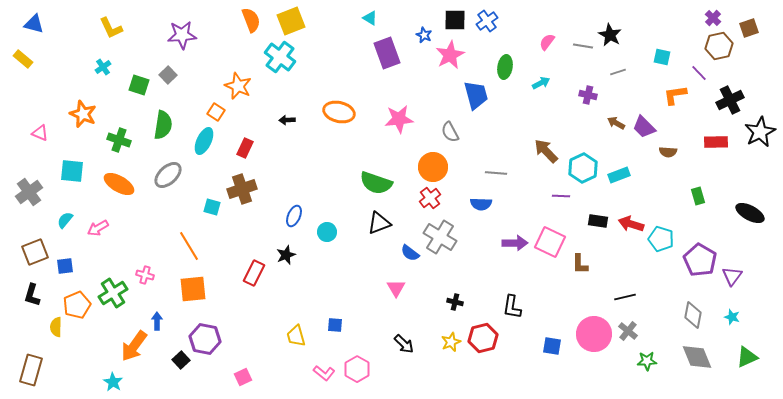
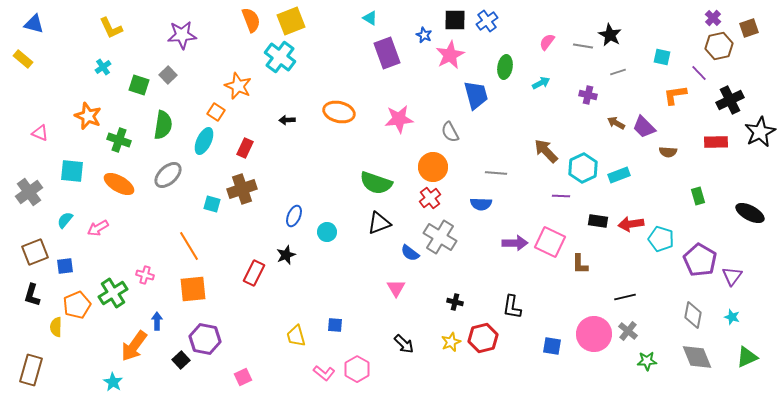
orange star at (83, 114): moved 5 px right, 2 px down
cyan square at (212, 207): moved 3 px up
red arrow at (631, 224): rotated 25 degrees counterclockwise
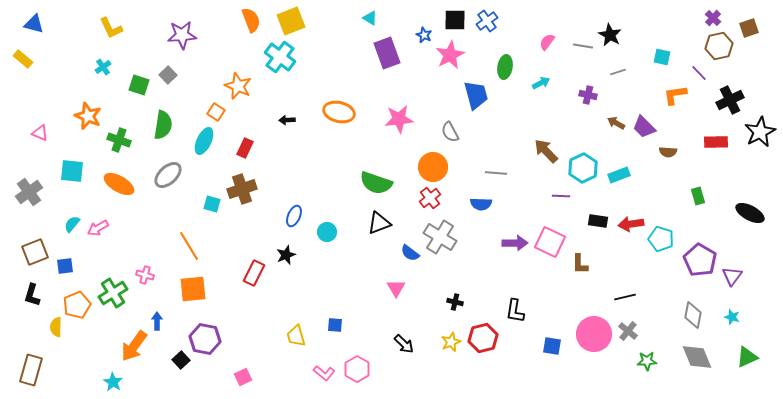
cyan semicircle at (65, 220): moved 7 px right, 4 px down
black L-shape at (512, 307): moved 3 px right, 4 px down
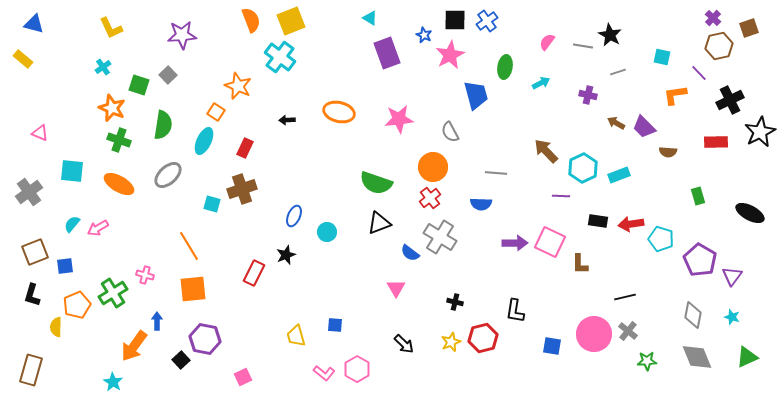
orange star at (88, 116): moved 24 px right, 8 px up
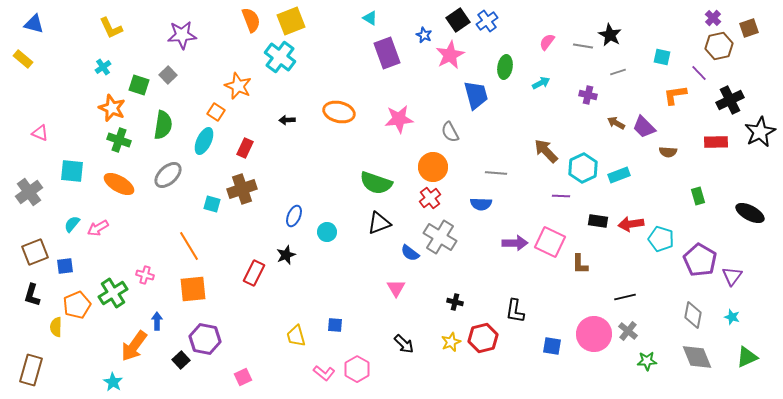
black square at (455, 20): moved 3 px right; rotated 35 degrees counterclockwise
